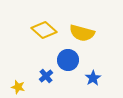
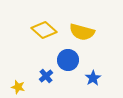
yellow semicircle: moved 1 px up
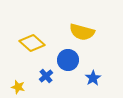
yellow diamond: moved 12 px left, 13 px down
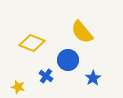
yellow semicircle: rotated 35 degrees clockwise
yellow diamond: rotated 20 degrees counterclockwise
blue cross: rotated 16 degrees counterclockwise
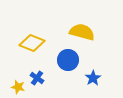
yellow semicircle: rotated 145 degrees clockwise
blue cross: moved 9 px left, 2 px down
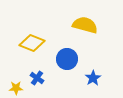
yellow semicircle: moved 3 px right, 7 px up
blue circle: moved 1 px left, 1 px up
yellow star: moved 2 px left, 1 px down; rotated 16 degrees counterclockwise
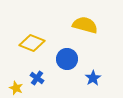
yellow star: rotated 24 degrees clockwise
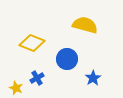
blue cross: rotated 24 degrees clockwise
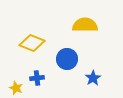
yellow semicircle: rotated 15 degrees counterclockwise
blue cross: rotated 24 degrees clockwise
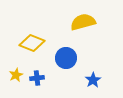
yellow semicircle: moved 2 px left, 3 px up; rotated 15 degrees counterclockwise
blue circle: moved 1 px left, 1 px up
blue star: moved 2 px down
yellow star: moved 13 px up; rotated 24 degrees clockwise
